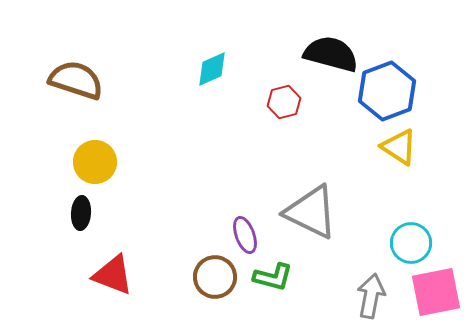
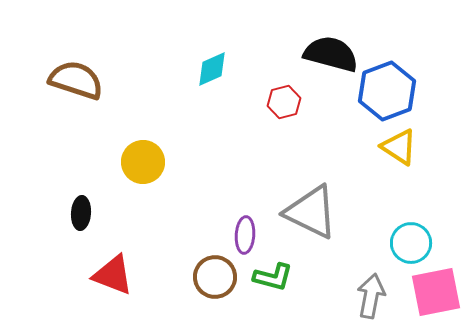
yellow circle: moved 48 px right
purple ellipse: rotated 24 degrees clockwise
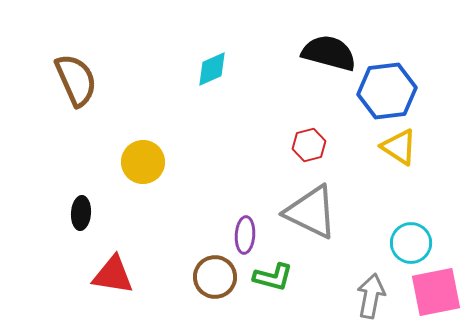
black semicircle: moved 2 px left, 1 px up
brown semicircle: rotated 48 degrees clockwise
blue hexagon: rotated 14 degrees clockwise
red hexagon: moved 25 px right, 43 px down
red triangle: rotated 12 degrees counterclockwise
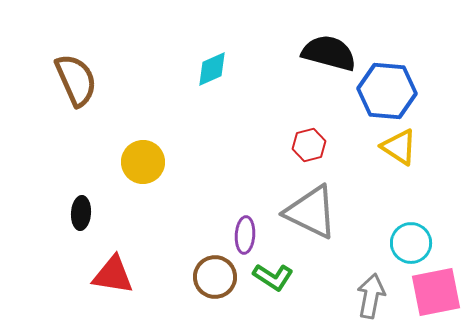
blue hexagon: rotated 12 degrees clockwise
green L-shape: rotated 18 degrees clockwise
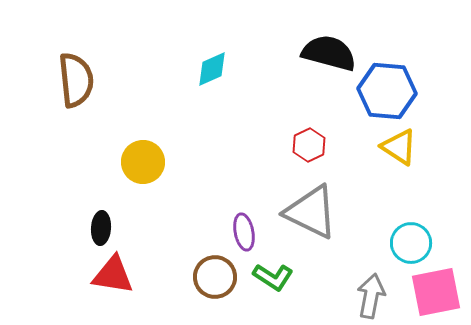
brown semicircle: rotated 18 degrees clockwise
red hexagon: rotated 12 degrees counterclockwise
black ellipse: moved 20 px right, 15 px down
purple ellipse: moved 1 px left, 3 px up; rotated 15 degrees counterclockwise
